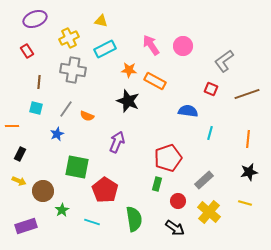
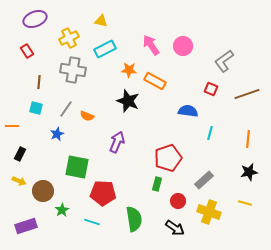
red pentagon at (105, 190): moved 2 px left, 3 px down; rotated 30 degrees counterclockwise
yellow cross at (209, 212): rotated 20 degrees counterclockwise
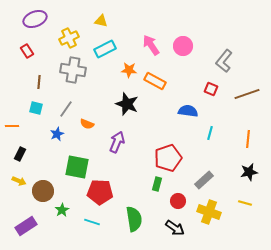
gray L-shape at (224, 61): rotated 15 degrees counterclockwise
black star at (128, 101): moved 1 px left, 3 px down
orange semicircle at (87, 116): moved 8 px down
red pentagon at (103, 193): moved 3 px left, 1 px up
purple rectangle at (26, 226): rotated 15 degrees counterclockwise
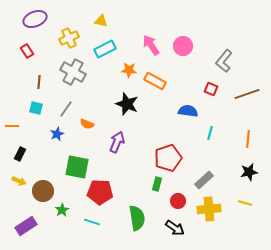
gray cross at (73, 70): moved 2 px down; rotated 20 degrees clockwise
yellow cross at (209, 212): moved 3 px up; rotated 25 degrees counterclockwise
green semicircle at (134, 219): moved 3 px right, 1 px up
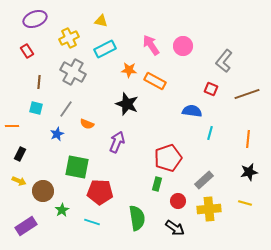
blue semicircle at (188, 111): moved 4 px right
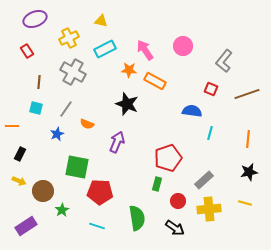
pink arrow at (151, 45): moved 6 px left, 5 px down
cyan line at (92, 222): moved 5 px right, 4 px down
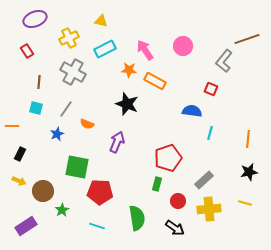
brown line at (247, 94): moved 55 px up
